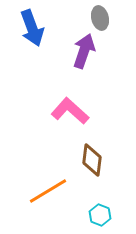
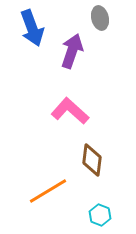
purple arrow: moved 12 px left
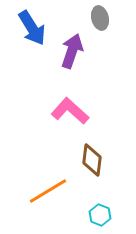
blue arrow: rotated 12 degrees counterclockwise
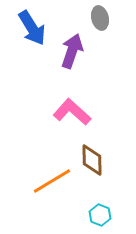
pink L-shape: moved 2 px right, 1 px down
brown diamond: rotated 8 degrees counterclockwise
orange line: moved 4 px right, 10 px up
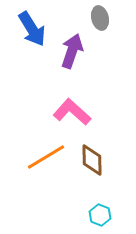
blue arrow: moved 1 px down
orange line: moved 6 px left, 24 px up
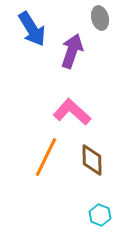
orange line: rotated 33 degrees counterclockwise
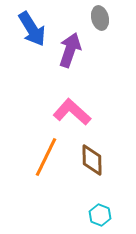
purple arrow: moved 2 px left, 1 px up
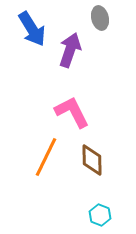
pink L-shape: rotated 21 degrees clockwise
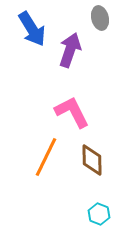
cyan hexagon: moved 1 px left, 1 px up
